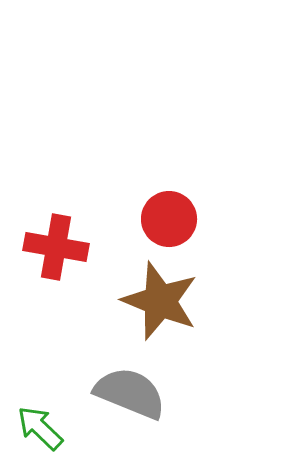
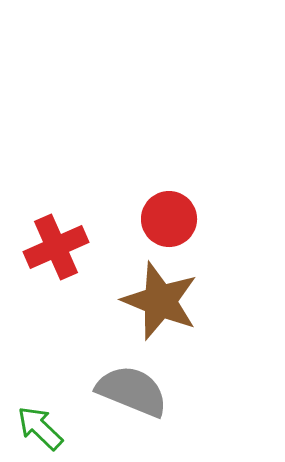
red cross: rotated 34 degrees counterclockwise
gray semicircle: moved 2 px right, 2 px up
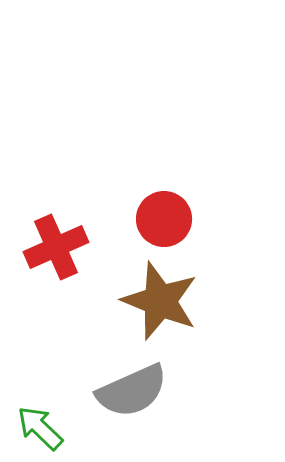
red circle: moved 5 px left
gray semicircle: rotated 134 degrees clockwise
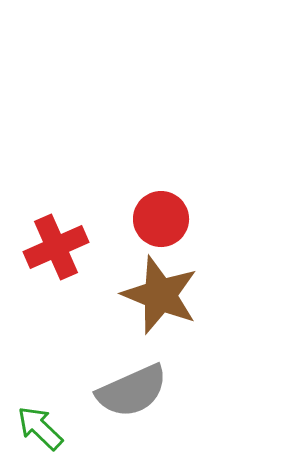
red circle: moved 3 px left
brown star: moved 6 px up
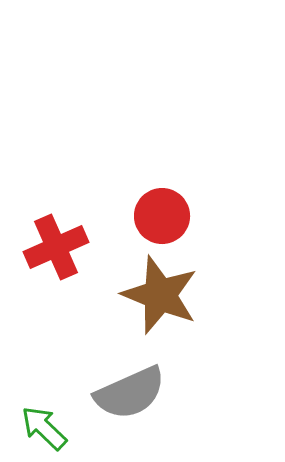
red circle: moved 1 px right, 3 px up
gray semicircle: moved 2 px left, 2 px down
green arrow: moved 4 px right
